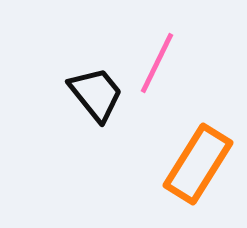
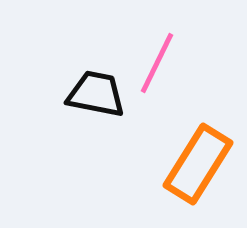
black trapezoid: rotated 40 degrees counterclockwise
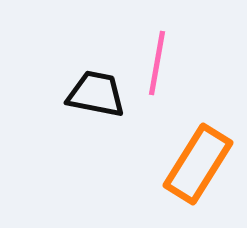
pink line: rotated 16 degrees counterclockwise
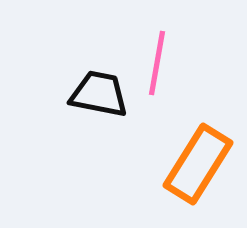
black trapezoid: moved 3 px right
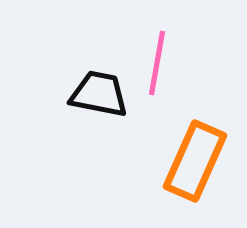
orange rectangle: moved 3 px left, 3 px up; rotated 8 degrees counterclockwise
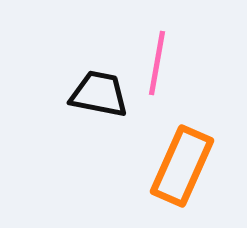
orange rectangle: moved 13 px left, 5 px down
